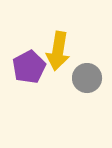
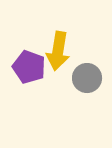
purple pentagon: rotated 24 degrees counterclockwise
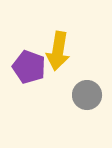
gray circle: moved 17 px down
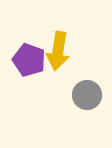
purple pentagon: moved 7 px up
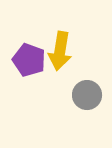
yellow arrow: moved 2 px right
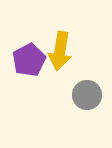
purple pentagon: rotated 24 degrees clockwise
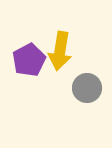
gray circle: moved 7 px up
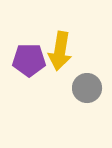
purple pentagon: rotated 28 degrees clockwise
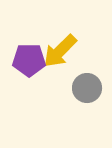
yellow arrow: rotated 36 degrees clockwise
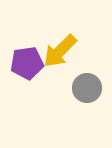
purple pentagon: moved 2 px left, 3 px down; rotated 8 degrees counterclockwise
